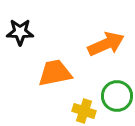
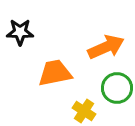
orange arrow: moved 3 px down
green circle: moved 8 px up
yellow cross: rotated 15 degrees clockwise
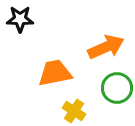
black star: moved 13 px up
yellow cross: moved 10 px left
